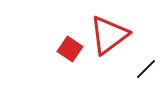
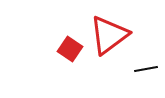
black line: rotated 35 degrees clockwise
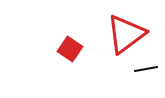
red triangle: moved 17 px right, 1 px up
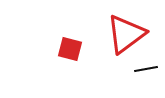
red square: rotated 20 degrees counterclockwise
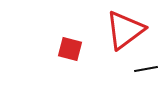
red triangle: moved 1 px left, 4 px up
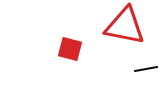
red triangle: moved 4 px up; rotated 48 degrees clockwise
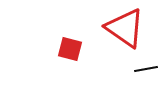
red triangle: moved 2 px down; rotated 24 degrees clockwise
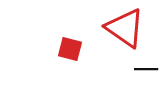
black line: rotated 10 degrees clockwise
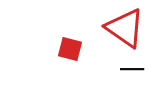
black line: moved 14 px left
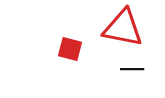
red triangle: moved 2 px left; rotated 24 degrees counterclockwise
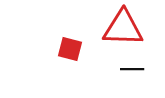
red triangle: rotated 9 degrees counterclockwise
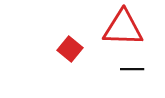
red square: rotated 25 degrees clockwise
